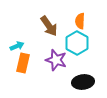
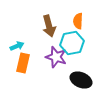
orange semicircle: moved 2 px left
brown arrow: rotated 20 degrees clockwise
cyan hexagon: moved 5 px left; rotated 20 degrees clockwise
purple star: moved 3 px up
black ellipse: moved 2 px left, 2 px up; rotated 30 degrees clockwise
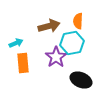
brown arrow: rotated 90 degrees counterclockwise
cyan arrow: moved 1 px left, 3 px up
purple star: rotated 20 degrees clockwise
orange rectangle: rotated 18 degrees counterclockwise
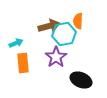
cyan hexagon: moved 8 px left, 9 px up
